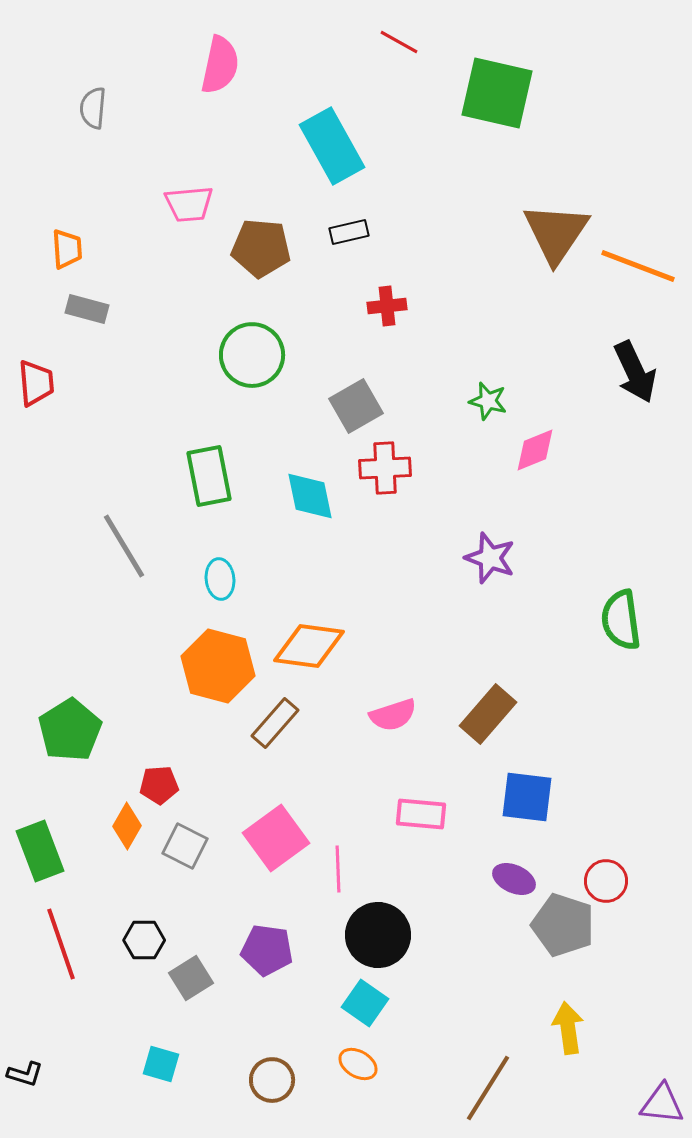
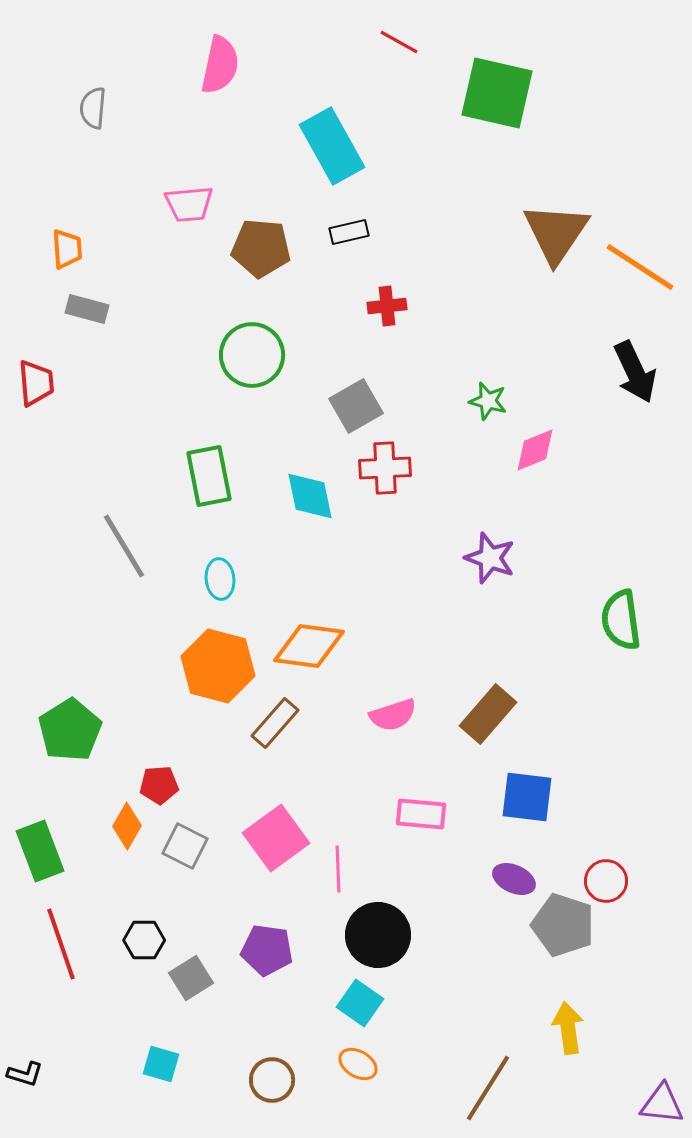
orange line at (638, 266): moved 2 px right, 1 px down; rotated 12 degrees clockwise
cyan square at (365, 1003): moved 5 px left
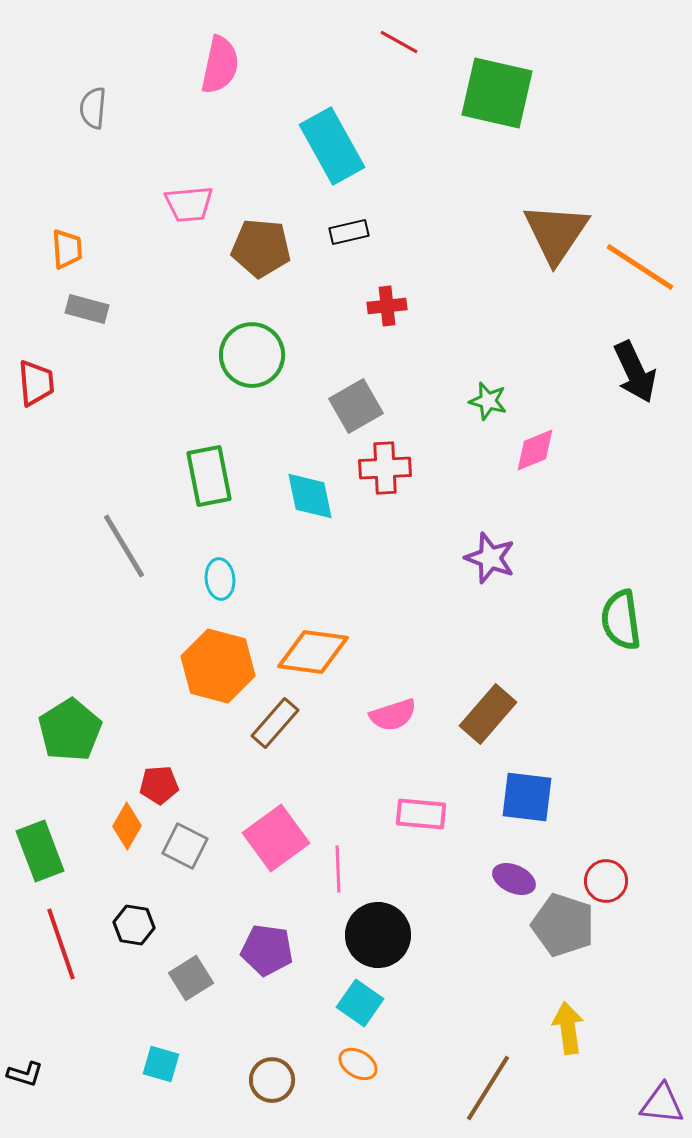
orange diamond at (309, 646): moved 4 px right, 6 px down
black hexagon at (144, 940): moved 10 px left, 15 px up; rotated 9 degrees clockwise
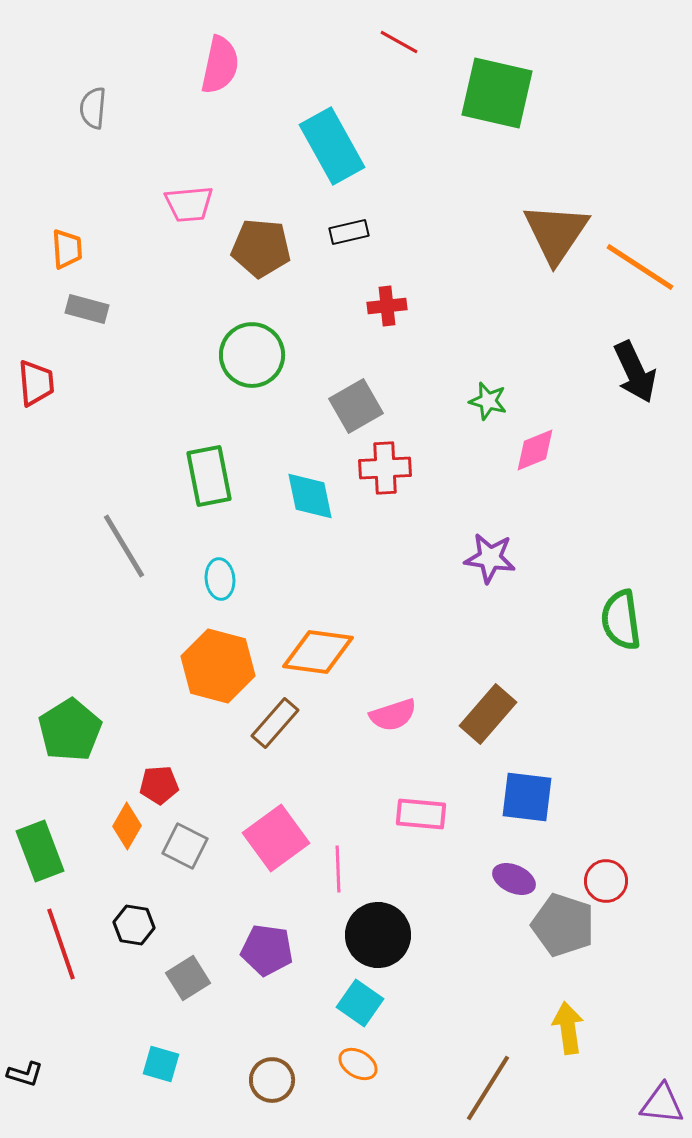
purple star at (490, 558): rotated 12 degrees counterclockwise
orange diamond at (313, 652): moved 5 px right
gray square at (191, 978): moved 3 px left
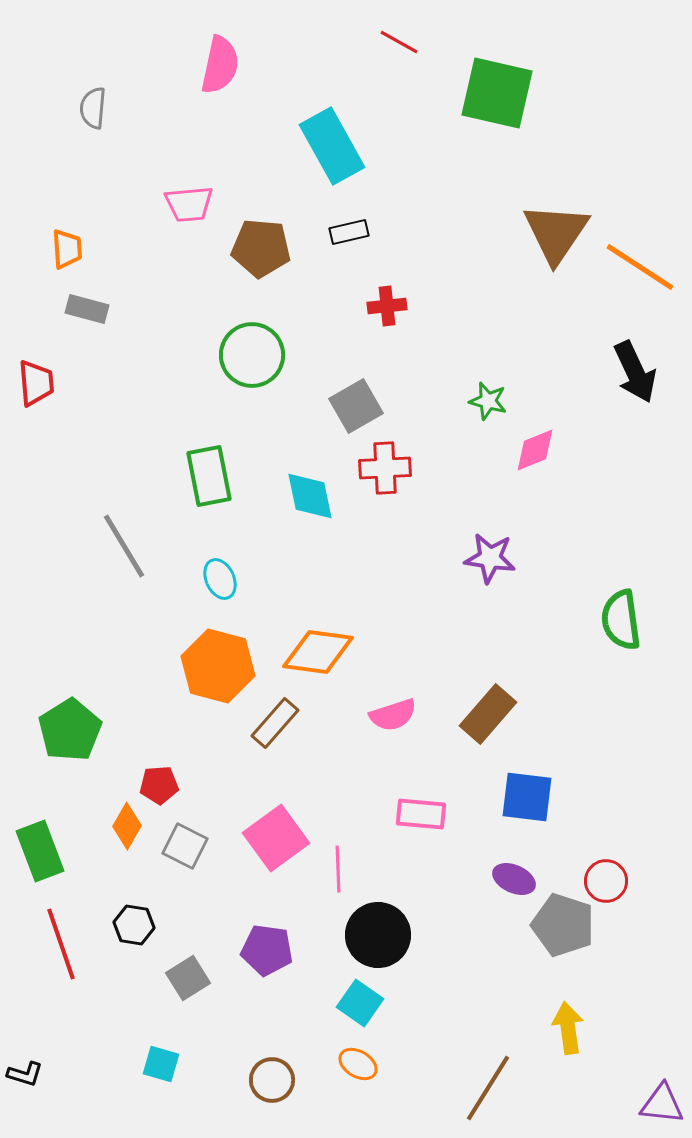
cyan ellipse at (220, 579): rotated 18 degrees counterclockwise
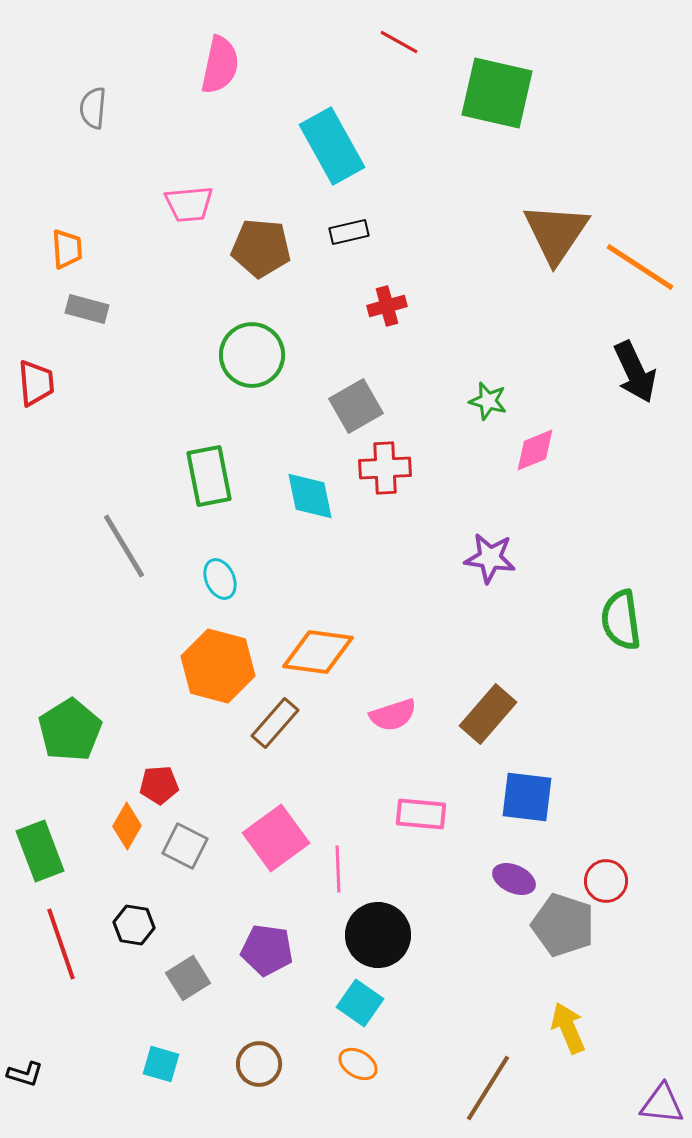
red cross at (387, 306): rotated 9 degrees counterclockwise
yellow arrow at (568, 1028): rotated 15 degrees counterclockwise
brown circle at (272, 1080): moved 13 px left, 16 px up
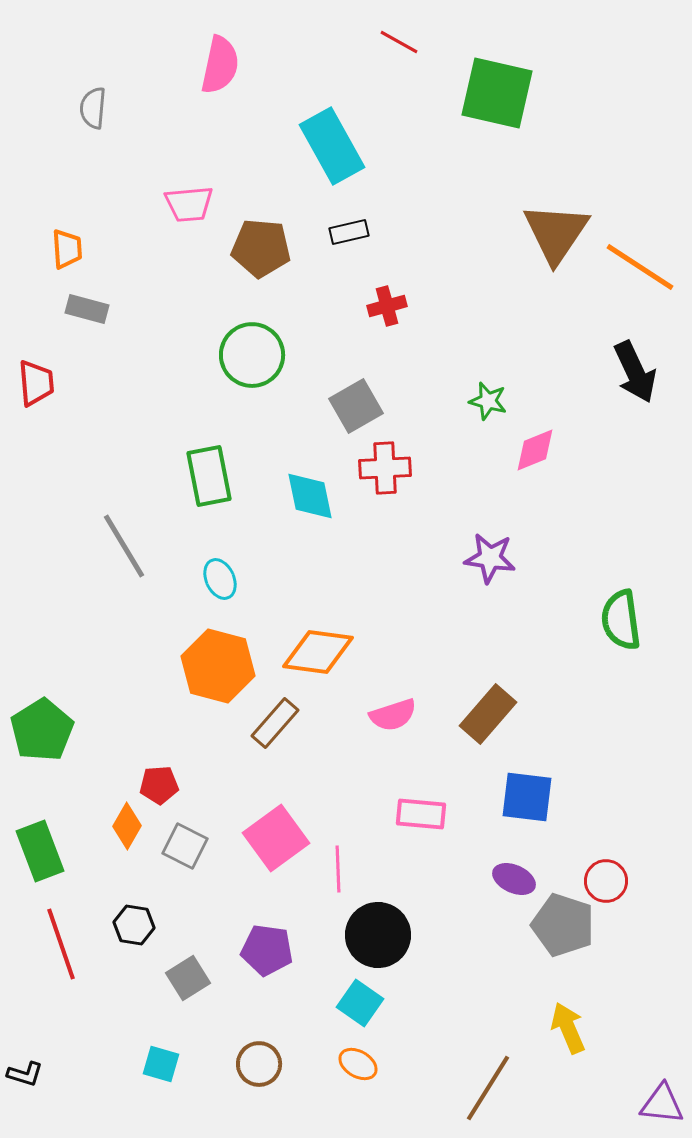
green pentagon at (70, 730): moved 28 px left
